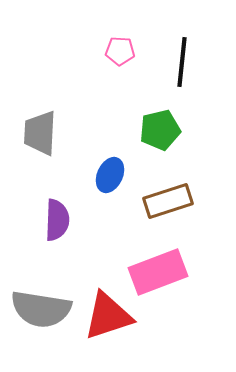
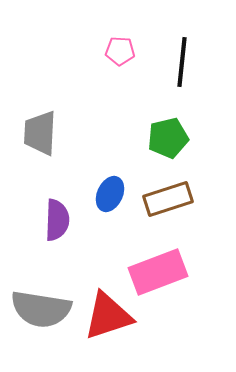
green pentagon: moved 8 px right, 8 px down
blue ellipse: moved 19 px down
brown rectangle: moved 2 px up
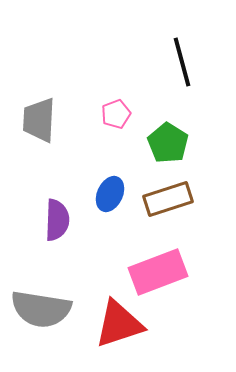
pink pentagon: moved 4 px left, 63 px down; rotated 24 degrees counterclockwise
black line: rotated 21 degrees counterclockwise
gray trapezoid: moved 1 px left, 13 px up
green pentagon: moved 5 px down; rotated 27 degrees counterclockwise
red triangle: moved 11 px right, 8 px down
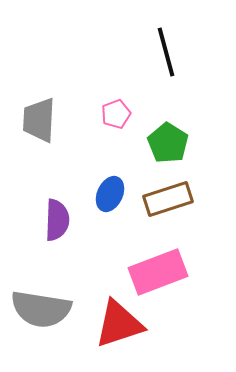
black line: moved 16 px left, 10 px up
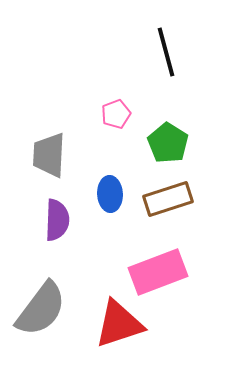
gray trapezoid: moved 10 px right, 35 px down
blue ellipse: rotated 28 degrees counterclockwise
gray semicircle: rotated 62 degrees counterclockwise
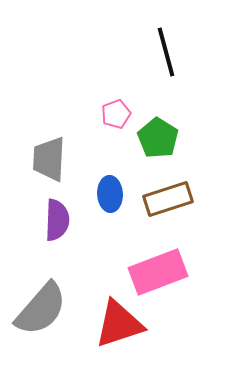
green pentagon: moved 10 px left, 5 px up
gray trapezoid: moved 4 px down
gray semicircle: rotated 4 degrees clockwise
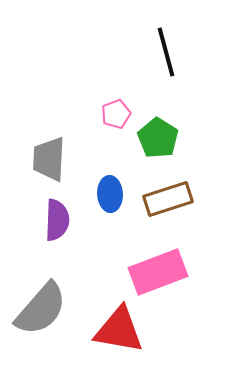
red triangle: moved 6 px down; rotated 28 degrees clockwise
